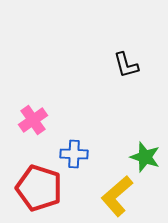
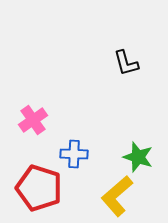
black L-shape: moved 2 px up
green star: moved 7 px left
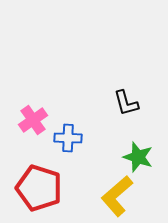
black L-shape: moved 40 px down
blue cross: moved 6 px left, 16 px up
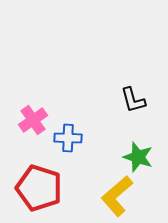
black L-shape: moved 7 px right, 3 px up
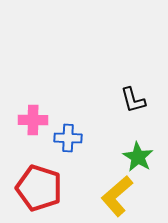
pink cross: rotated 36 degrees clockwise
green star: rotated 12 degrees clockwise
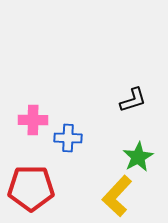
black L-shape: rotated 92 degrees counterclockwise
green star: rotated 12 degrees clockwise
red pentagon: moved 8 px left; rotated 18 degrees counterclockwise
yellow L-shape: rotated 6 degrees counterclockwise
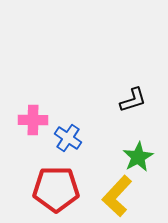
blue cross: rotated 32 degrees clockwise
red pentagon: moved 25 px right, 1 px down
